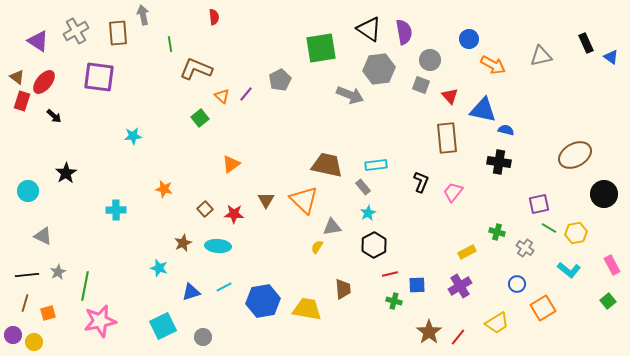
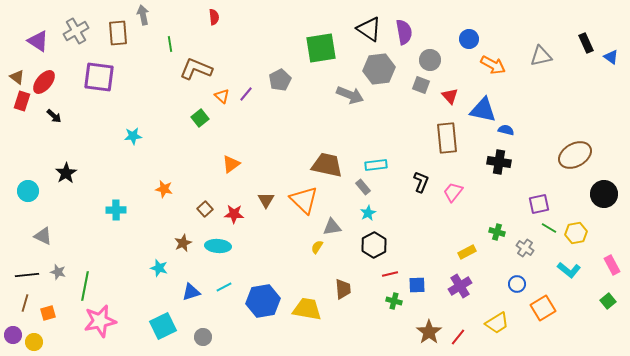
gray star at (58, 272): rotated 28 degrees counterclockwise
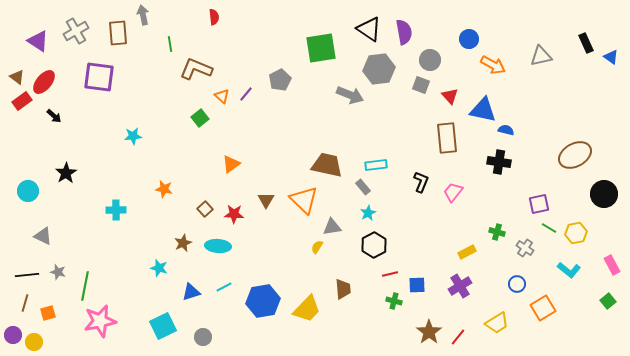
red rectangle at (22, 101): rotated 36 degrees clockwise
yellow trapezoid at (307, 309): rotated 124 degrees clockwise
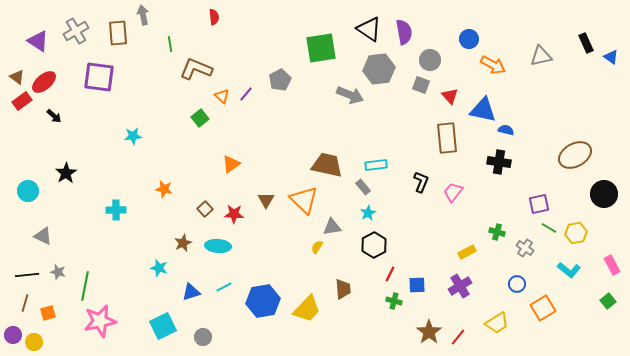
red ellipse at (44, 82): rotated 10 degrees clockwise
red line at (390, 274): rotated 49 degrees counterclockwise
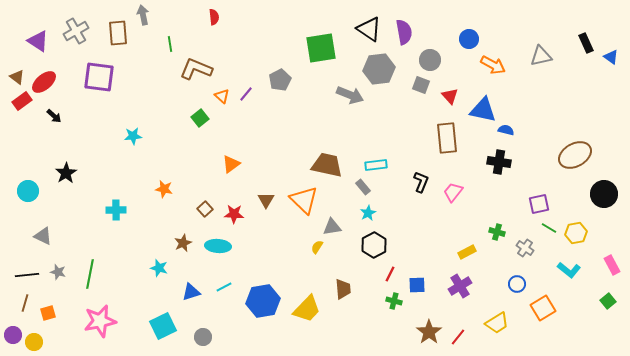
green line at (85, 286): moved 5 px right, 12 px up
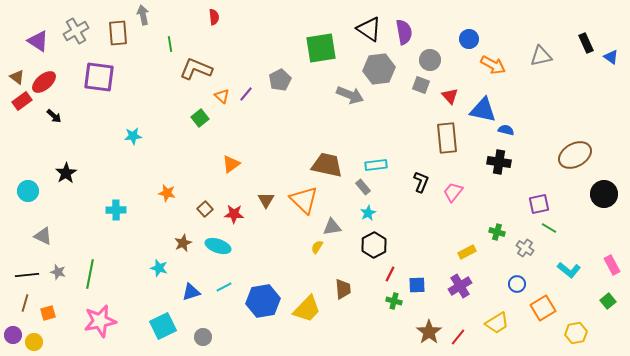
orange star at (164, 189): moved 3 px right, 4 px down
yellow hexagon at (576, 233): moved 100 px down
cyan ellipse at (218, 246): rotated 15 degrees clockwise
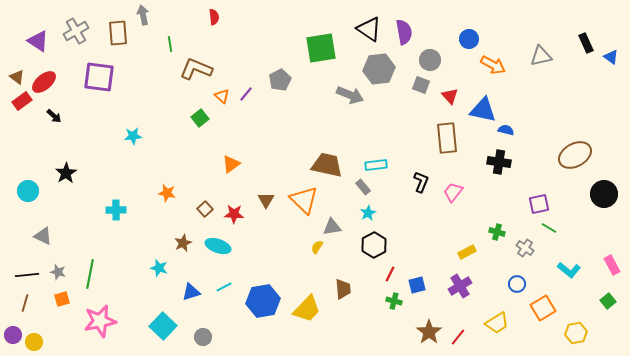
blue square at (417, 285): rotated 12 degrees counterclockwise
orange square at (48, 313): moved 14 px right, 14 px up
cyan square at (163, 326): rotated 20 degrees counterclockwise
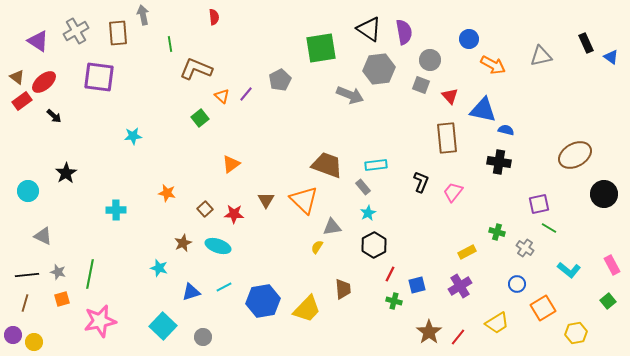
brown trapezoid at (327, 165): rotated 8 degrees clockwise
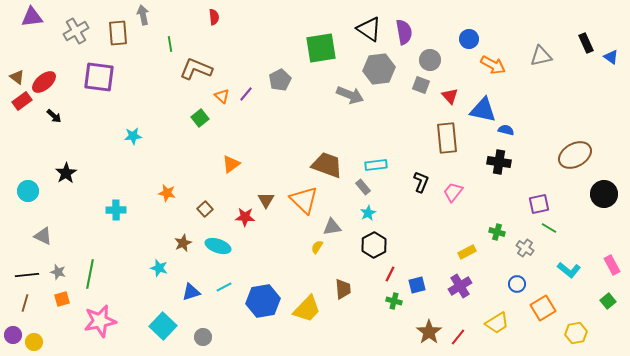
purple triangle at (38, 41): moved 6 px left, 24 px up; rotated 40 degrees counterclockwise
red star at (234, 214): moved 11 px right, 3 px down
